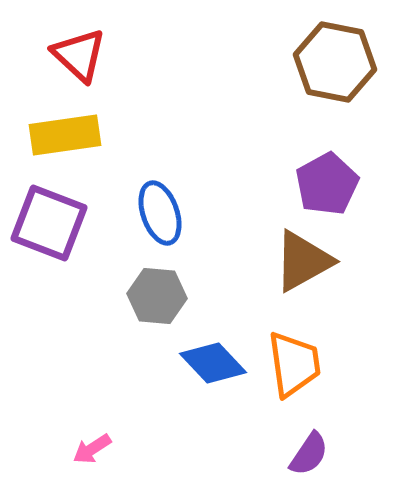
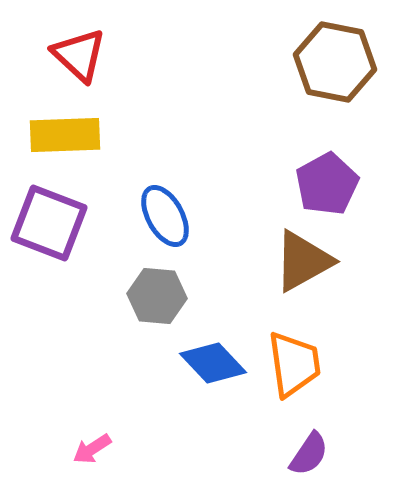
yellow rectangle: rotated 6 degrees clockwise
blue ellipse: moved 5 px right, 3 px down; rotated 10 degrees counterclockwise
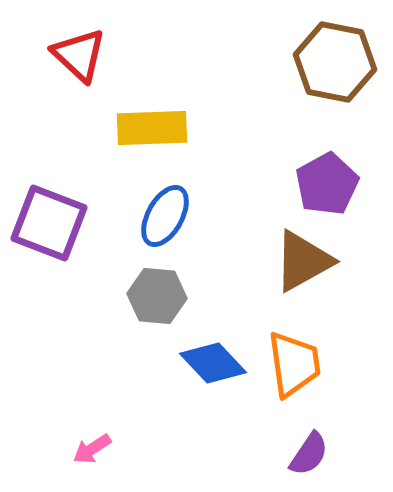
yellow rectangle: moved 87 px right, 7 px up
blue ellipse: rotated 58 degrees clockwise
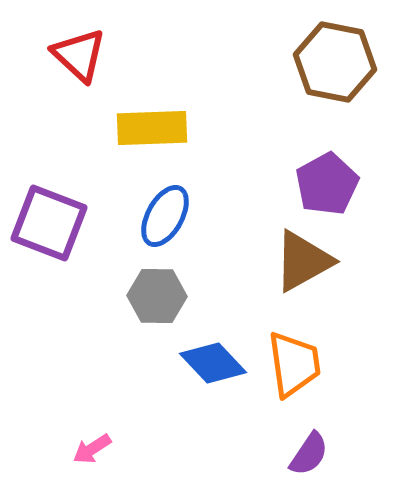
gray hexagon: rotated 4 degrees counterclockwise
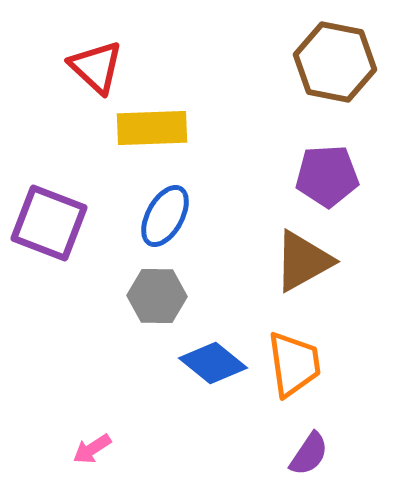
red triangle: moved 17 px right, 12 px down
purple pentagon: moved 8 px up; rotated 26 degrees clockwise
blue diamond: rotated 8 degrees counterclockwise
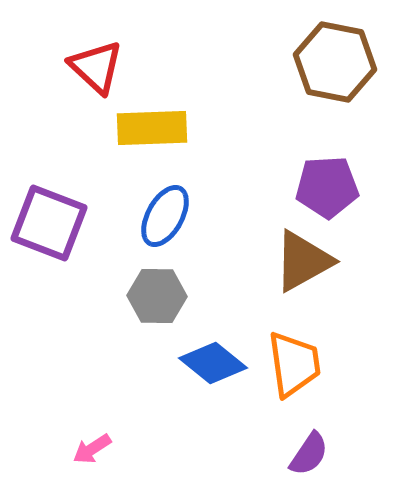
purple pentagon: moved 11 px down
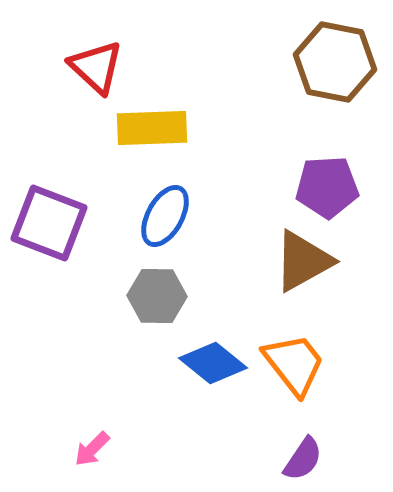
orange trapezoid: rotated 30 degrees counterclockwise
pink arrow: rotated 12 degrees counterclockwise
purple semicircle: moved 6 px left, 5 px down
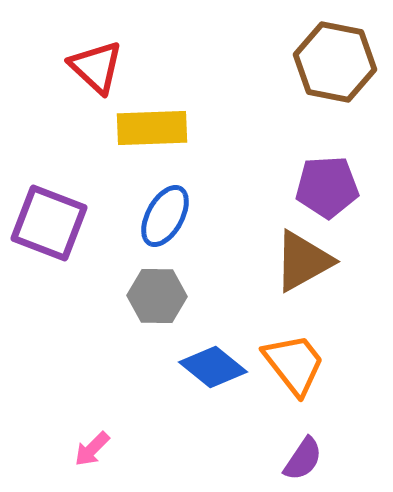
blue diamond: moved 4 px down
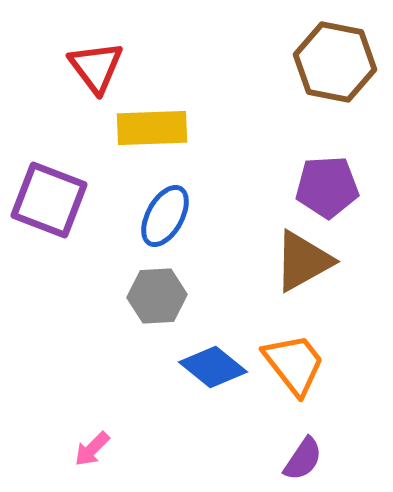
red triangle: rotated 10 degrees clockwise
purple square: moved 23 px up
gray hexagon: rotated 4 degrees counterclockwise
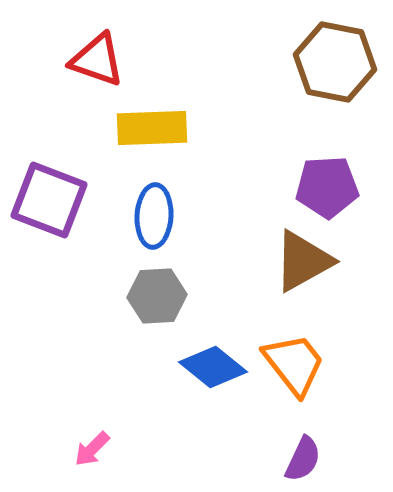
red triangle: moved 1 px right, 7 px up; rotated 34 degrees counterclockwise
blue ellipse: moved 11 px left; rotated 26 degrees counterclockwise
purple semicircle: rotated 9 degrees counterclockwise
